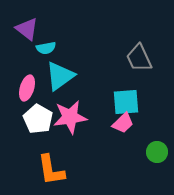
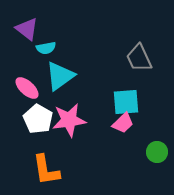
pink ellipse: rotated 65 degrees counterclockwise
pink star: moved 1 px left, 3 px down
orange L-shape: moved 5 px left
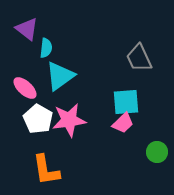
cyan semicircle: rotated 72 degrees counterclockwise
pink ellipse: moved 2 px left
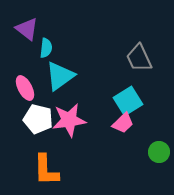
pink ellipse: rotated 20 degrees clockwise
cyan square: moved 2 px right, 1 px up; rotated 28 degrees counterclockwise
white pentagon: rotated 16 degrees counterclockwise
green circle: moved 2 px right
orange L-shape: rotated 8 degrees clockwise
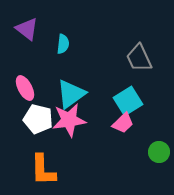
cyan semicircle: moved 17 px right, 4 px up
cyan triangle: moved 11 px right, 18 px down
orange L-shape: moved 3 px left
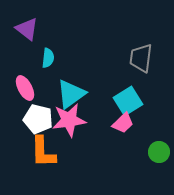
cyan semicircle: moved 15 px left, 14 px down
gray trapezoid: moved 2 px right; rotated 32 degrees clockwise
orange L-shape: moved 18 px up
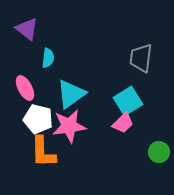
pink star: moved 6 px down
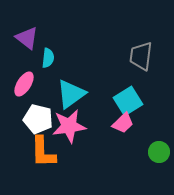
purple triangle: moved 9 px down
gray trapezoid: moved 2 px up
pink ellipse: moved 1 px left, 4 px up; rotated 60 degrees clockwise
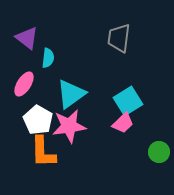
gray trapezoid: moved 22 px left, 18 px up
white pentagon: moved 1 px down; rotated 16 degrees clockwise
